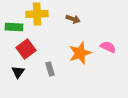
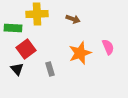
green rectangle: moved 1 px left, 1 px down
pink semicircle: rotated 42 degrees clockwise
black triangle: moved 1 px left, 3 px up; rotated 16 degrees counterclockwise
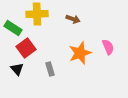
green rectangle: rotated 30 degrees clockwise
red square: moved 1 px up
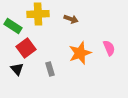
yellow cross: moved 1 px right
brown arrow: moved 2 px left
green rectangle: moved 2 px up
pink semicircle: moved 1 px right, 1 px down
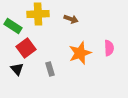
pink semicircle: rotated 21 degrees clockwise
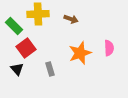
green rectangle: moved 1 px right; rotated 12 degrees clockwise
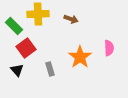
orange star: moved 4 px down; rotated 15 degrees counterclockwise
black triangle: moved 1 px down
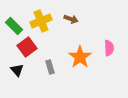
yellow cross: moved 3 px right, 7 px down; rotated 20 degrees counterclockwise
red square: moved 1 px right, 1 px up
gray rectangle: moved 2 px up
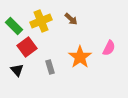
brown arrow: rotated 24 degrees clockwise
pink semicircle: rotated 28 degrees clockwise
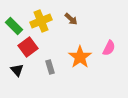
red square: moved 1 px right
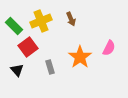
brown arrow: rotated 24 degrees clockwise
